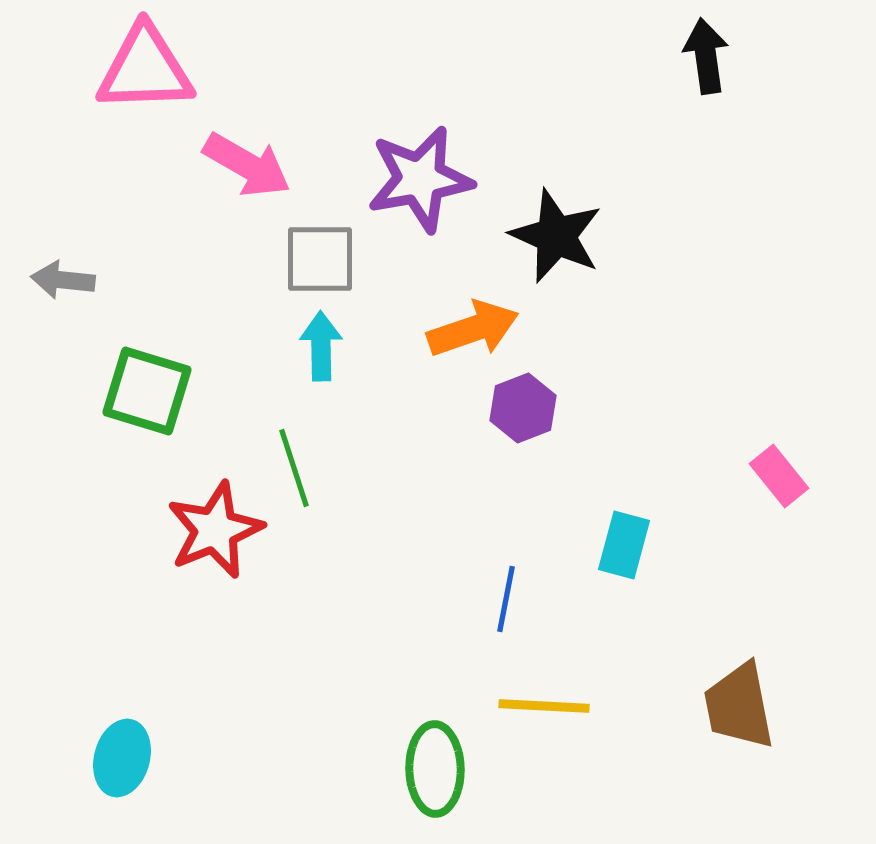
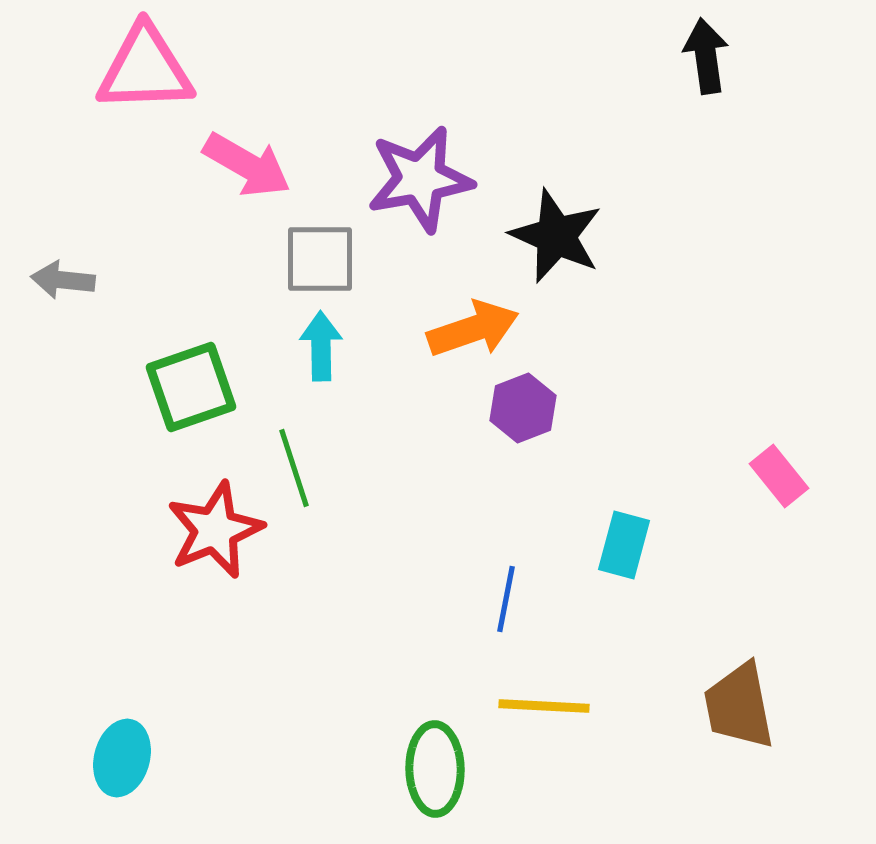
green square: moved 44 px right, 4 px up; rotated 36 degrees counterclockwise
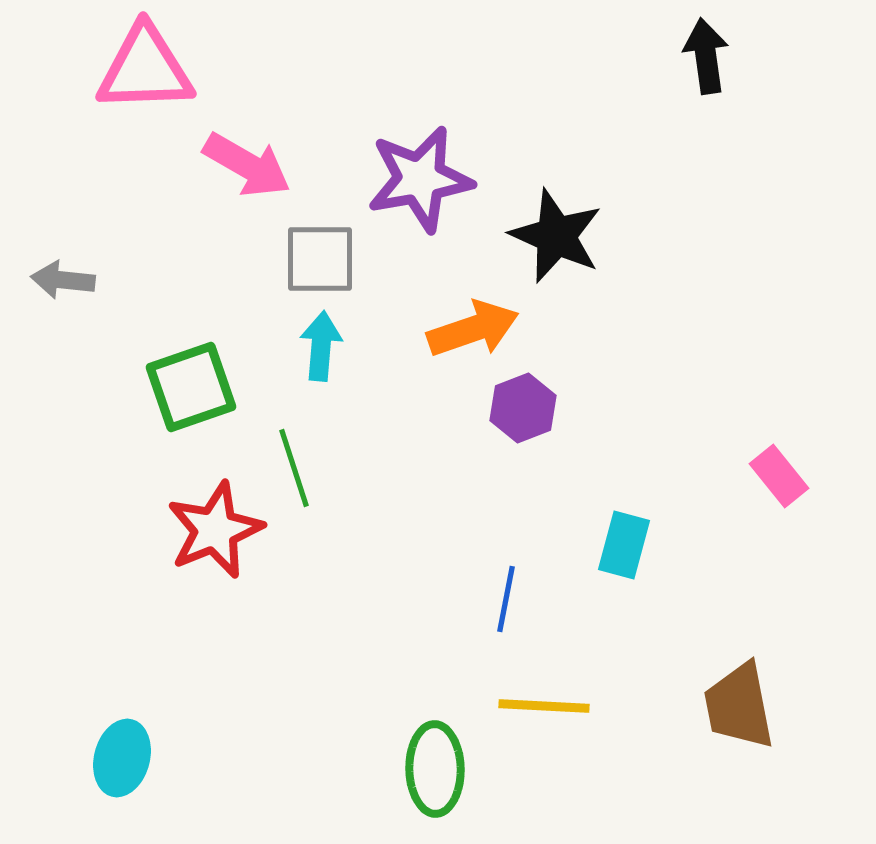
cyan arrow: rotated 6 degrees clockwise
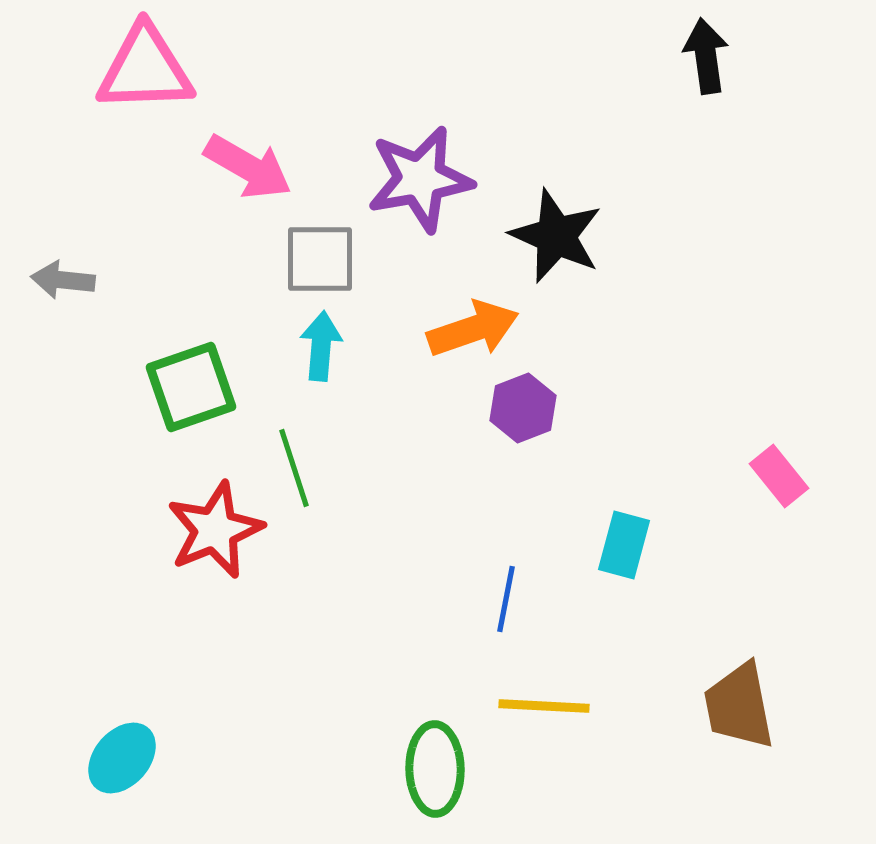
pink arrow: moved 1 px right, 2 px down
cyan ellipse: rotated 26 degrees clockwise
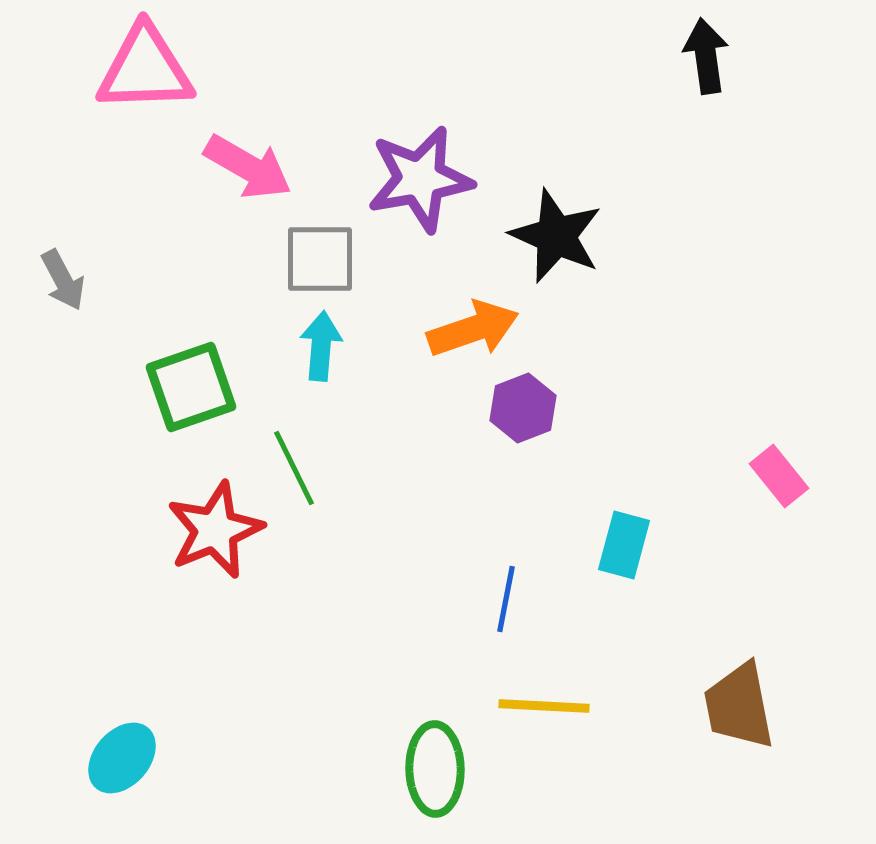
gray arrow: rotated 124 degrees counterclockwise
green line: rotated 8 degrees counterclockwise
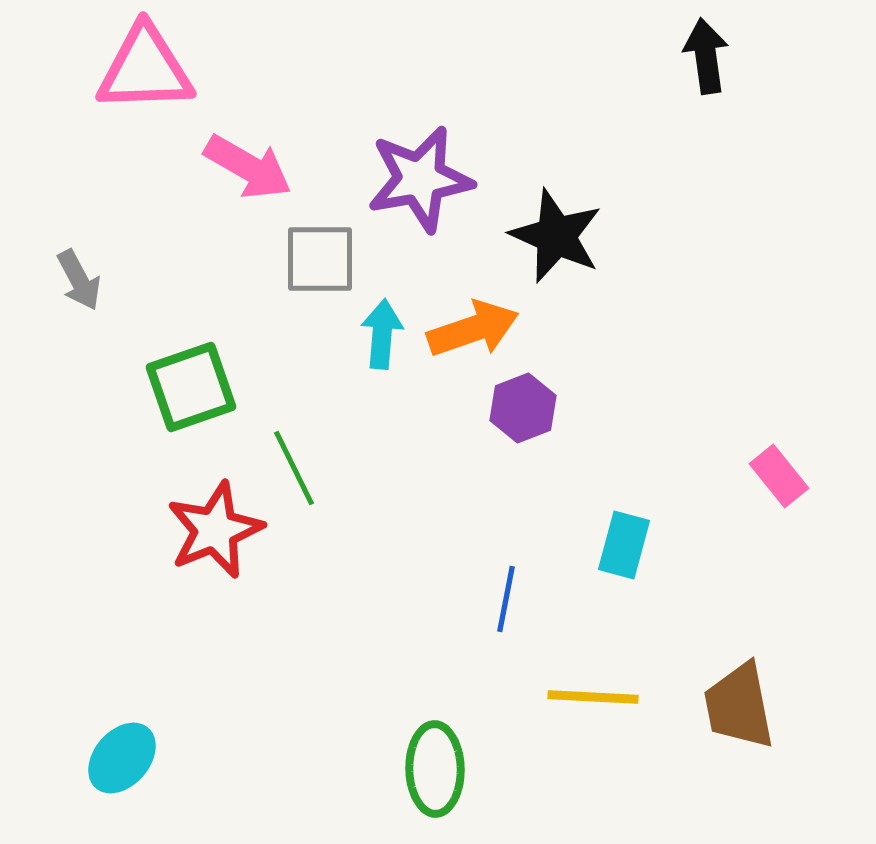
gray arrow: moved 16 px right
cyan arrow: moved 61 px right, 12 px up
yellow line: moved 49 px right, 9 px up
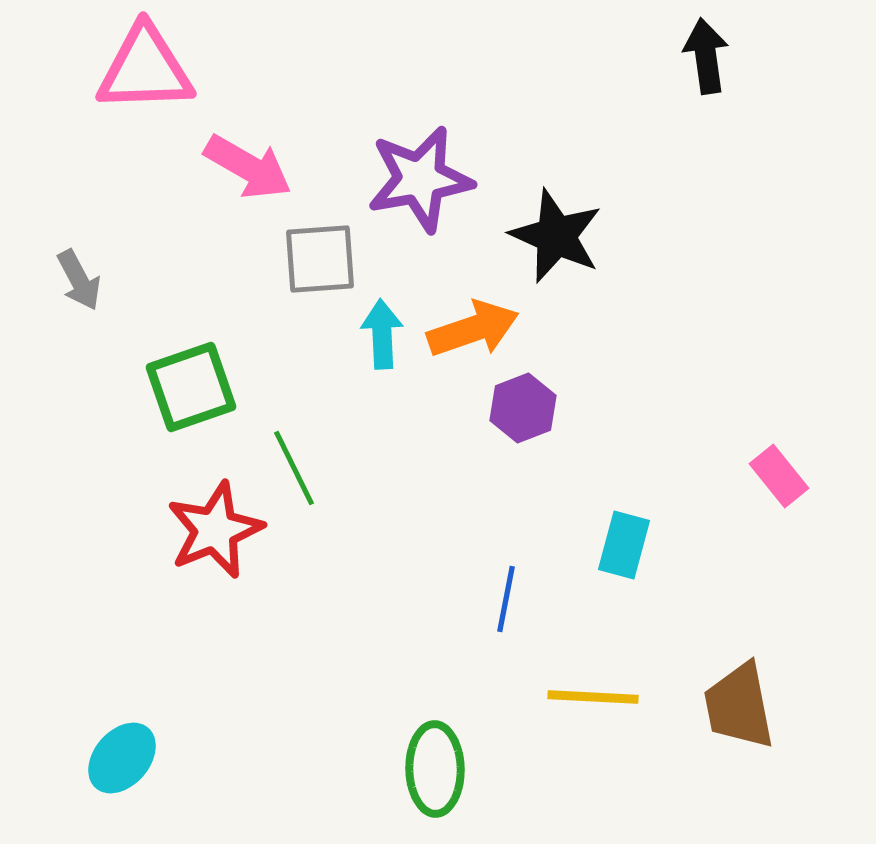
gray square: rotated 4 degrees counterclockwise
cyan arrow: rotated 8 degrees counterclockwise
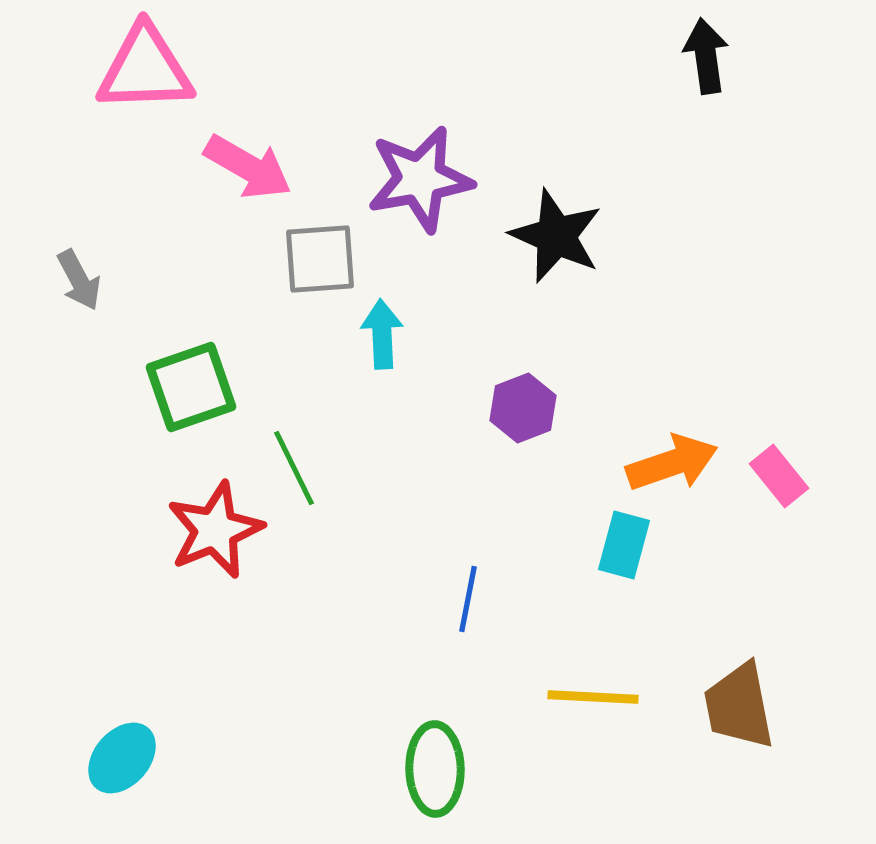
orange arrow: moved 199 px right, 134 px down
blue line: moved 38 px left
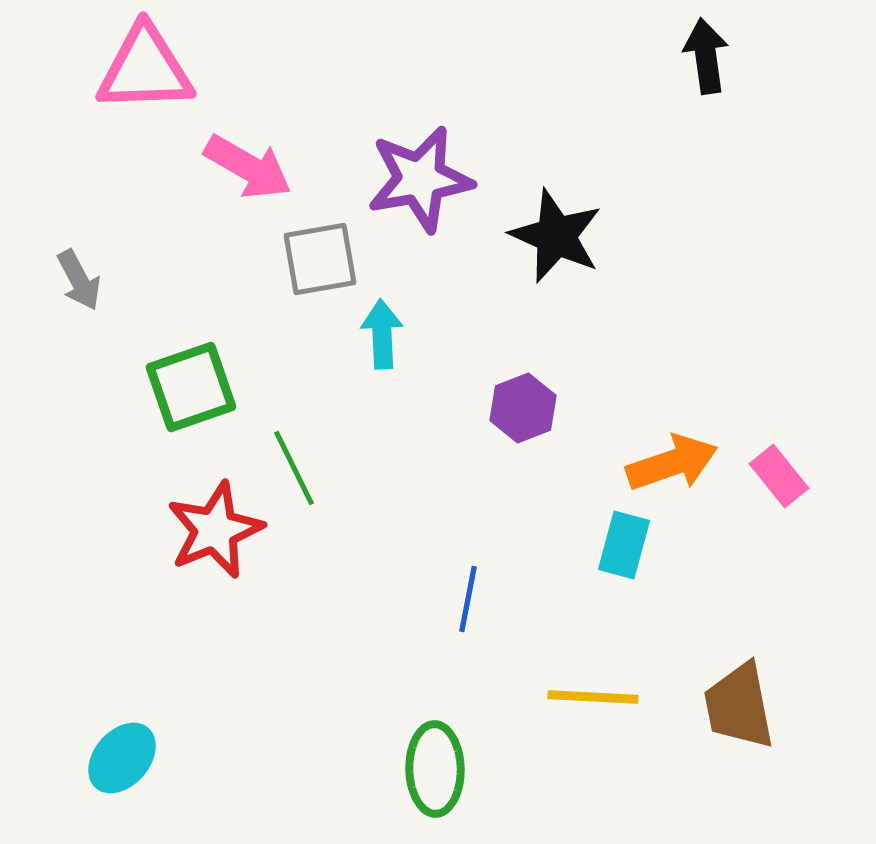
gray square: rotated 6 degrees counterclockwise
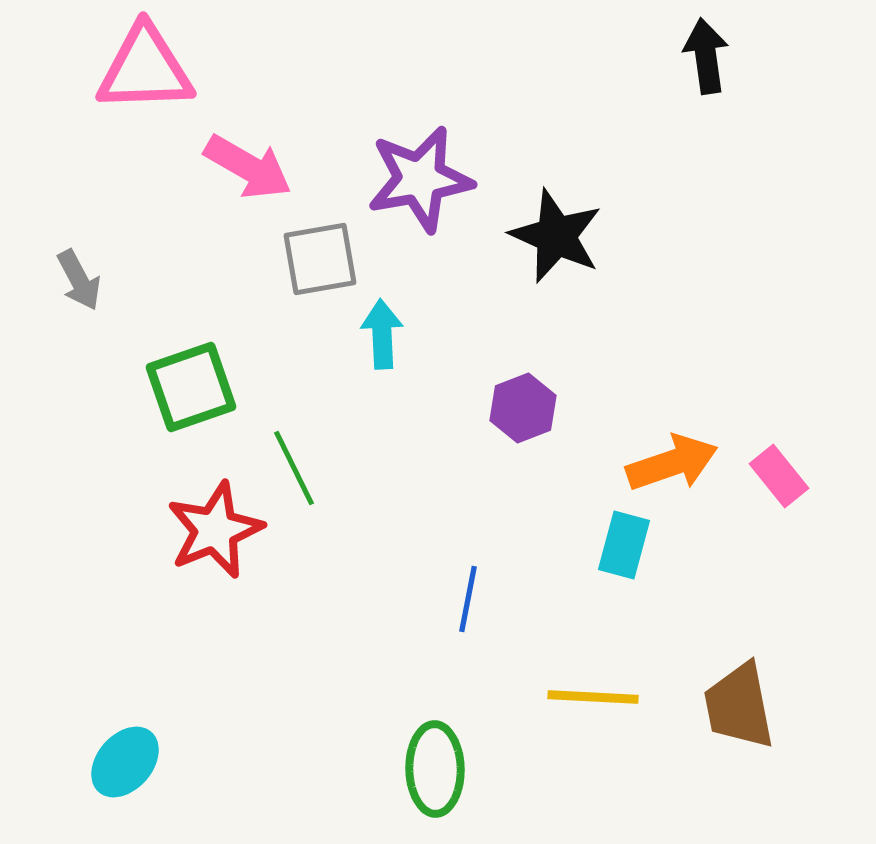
cyan ellipse: moved 3 px right, 4 px down
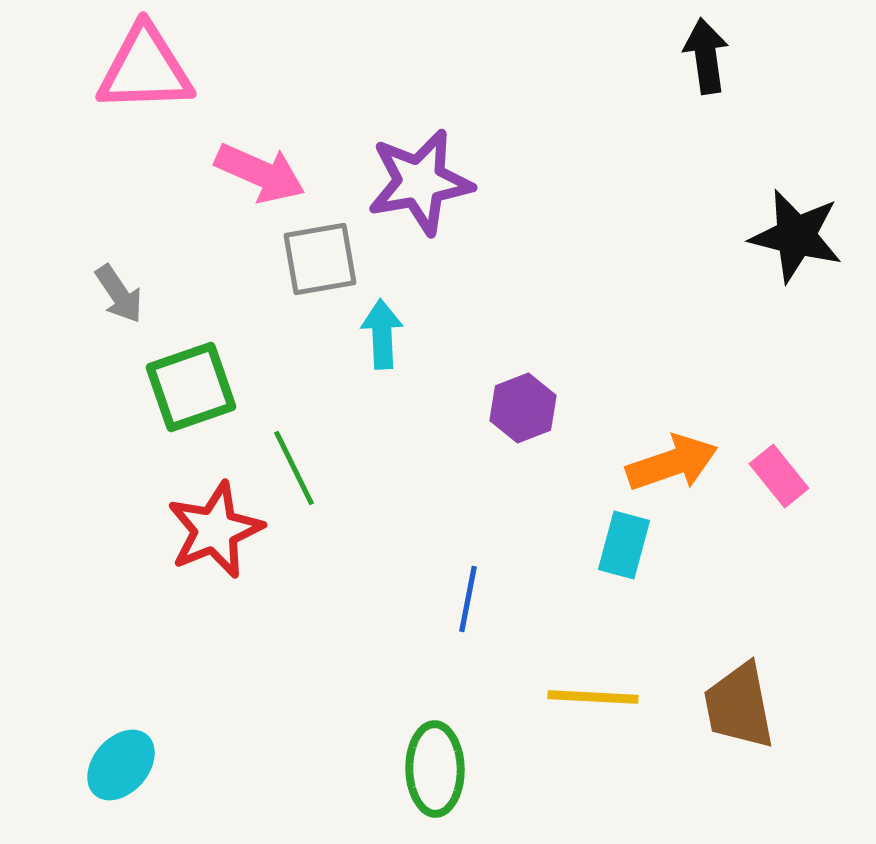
pink arrow: moved 12 px right, 6 px down; rotated 6 degrees counterclockwise
purple star: moved 3 px down
black star: moved 240 px right; rotated 10 degrees counterclockwise
gray arrow: moved 40 px right, 14 px down; rotated 6 degrees counterclockwise
cyan ellipse: moved 4 px left, 3 px down
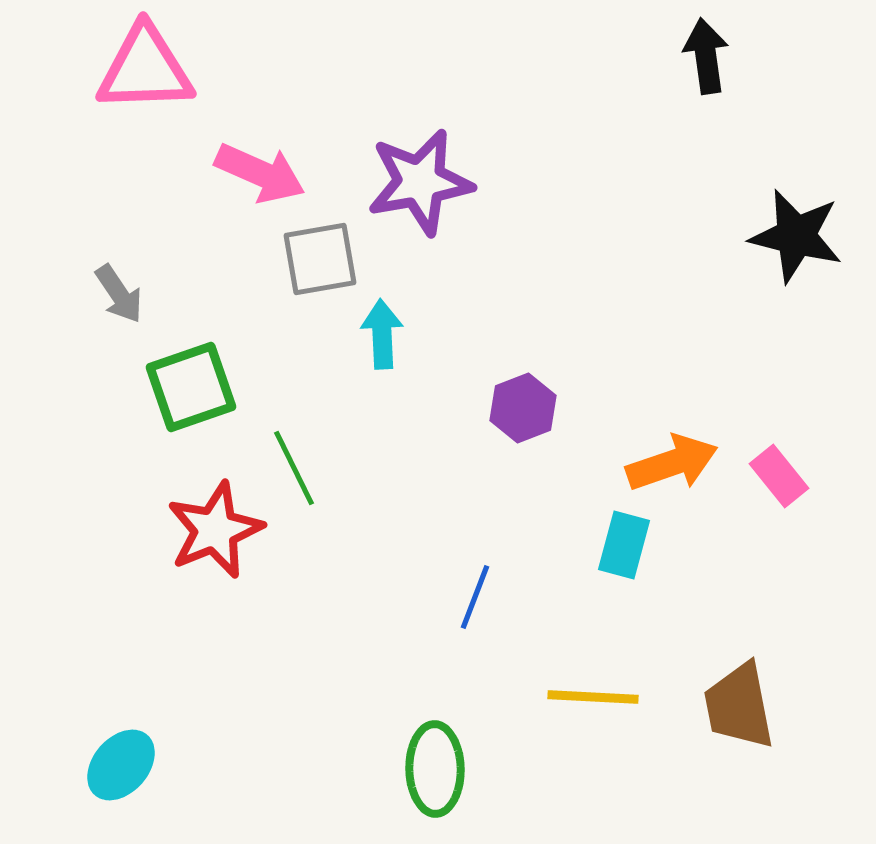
blue line: moved 7 px right, 2 px up; rotated 10 degrees clockwise
